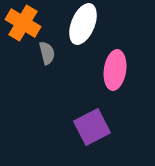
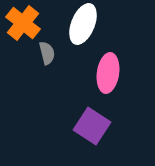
orange cross: rotated 8 degrees clockwise
pink ellipse: moved 7 px left, 3 px down
purple square: moved 1 px up; rotated 30 degrees counterclockwise
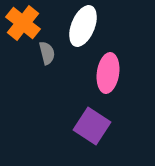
white ellipse: moved 2 px down
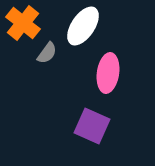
white ellipse: rotated 12 degrees clockwise
gray semicircle: rotated 50 degrees clockwise
purple square: rotated 9 degrees counterclockwise
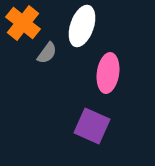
white ellipse: moved 1 px left; rotated 15 degrees counterclockwise
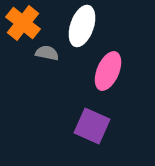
gray semicircle: rotated 115 degrees counterclockwise
pink ellipse: moved 2 px up; rotated 15 degrees clockwise
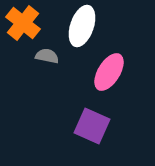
gray semicircle: moved 3 px down
pink ellipse: moved 1 px right, 1 px down; rotated 9 degrees clockwise
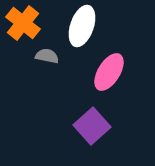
purple square: rotated 24 degrees clockwise
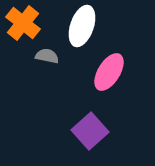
purple square: moved 2 px left, 5 px down
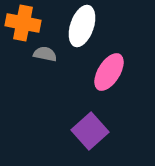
orange cross: rotated 28 degrees counterclockwise
gray semicircle: moved 2 px left, 2 px up
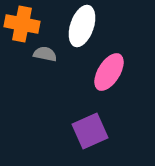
orange cross: moved 1 px left, 1 px down
purple square: rotated 18 degrees clockwise
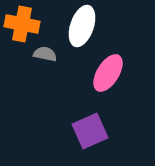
pink ellipse: moved 1 px left, 1 px down
